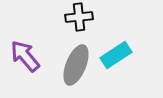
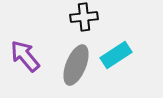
black cross: moved 5 px right
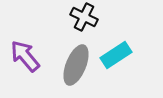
black cross: rotated 32 degrees clockwise
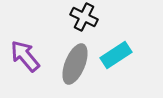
gray ellipse: moved 1 px left, 1 px up
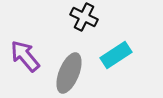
gray ellipse: moved 6 px left, 9 px down
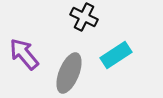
purple arrow: moved 1 px left, 2 px up
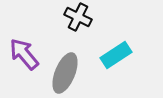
black cross: moved 6 px left
gray ellipse: moved 4 px left
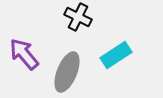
gray ellipse: moved 2 px right, 1 px up
